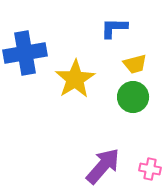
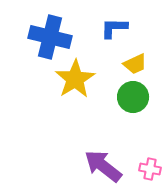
blue cross: moved 25 px right, 16 px up; rotated 24 degrees clockwise
yellow trapezoid: rotated 10 degrees counterclockwise
purple arrow: rotated 93 degrees counterclockwise
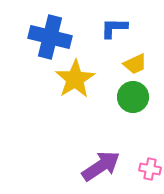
purple arrow: moved 2 px left; rotated 108 degrees clockwise
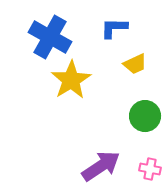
blue cross: rotated 15 degrees clockwise
yellow star: moved 4 px left, 1 px down
green circle: moved 12 px right, 19 px down
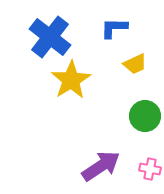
blue cross: rotated 9 degrees clockwise
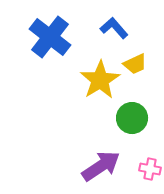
blue L-shape: rotated 48 degrees clockwise
yellow star: moved 29 px right
green circle: moved 13 px left, 2 px down
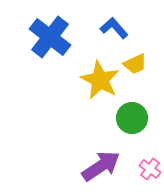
yellow star: rotated 12 degrees counterclockwise
pink cross: rotated 25 degrees clockwise
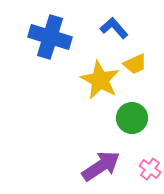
blue cross: rotated 21 degrees counterclockwise
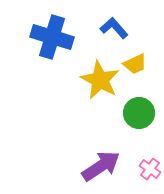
blue cross: moved 2 px right
green circle: moved 7 px right, 5 px up
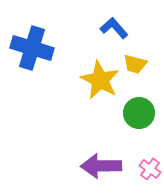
blue cross: moved 20 px left, 11 px down
yellow trapezoid: rotated 40 degrees clockwise
purple arrow: rotated 147 degrees counterclockwise
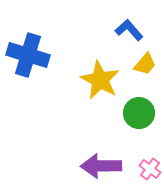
blue L-shape: moved 15 px right, 2 px down
blue cross: moved 4 px left, 7 px down
yellow trapezoid: moved 10 px right; rotated 65 degrees counterclockwise
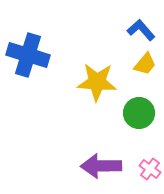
blue L-shape: moved 12 px right
yellow star: moved 3 px left, 2 px down; rotated 24 degrees counterclockwise
